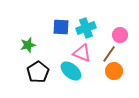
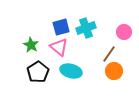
blue square: rotated 18 degrees counterclockwise
pink circle: moved 4 px right, 3 px up
green star: moved 3 px right; rotated 28 degrees counterclockwise
pink triangle: moved 23 px left, 6 px up; rotated 18 degrees clockwise
cyan ellipse: rotated 25 degrees counterclockwise
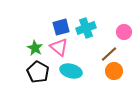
green star: moved 4 px right, 3 px down
brown line: rotated 12 degrees clockwise
black pentagon: rotated 10 degrees counterclockwise
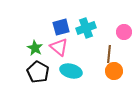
brown line: rotated 42 degrees counterclockwise
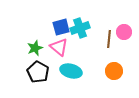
cyan cross: moved 6 px left
green star: rotated 21 degrees clockwise
brown line: moved 15 px up
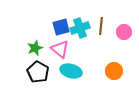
brown line: moved 8 px left, 13 px up
pink triangle: moved 1 px right, 2 px down
